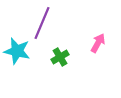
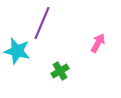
green cross: moved 14 px down
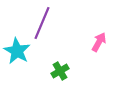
pink arrow: moved 1 px right, 1 px up
cyan star: rotated 16 degrees clockwise
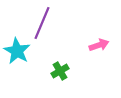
pink arrow: moved 3 px down; rotated 42 degrees clockwise
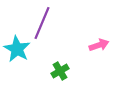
cyan star: moved 2 px up
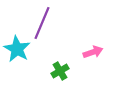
pink arrow: moved 6 px left, 7 px down
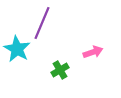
green cross: moved 1 px up
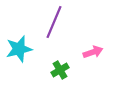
purple line: moved 12 px right, 1 px up
cyan star: moved 2 px right; rotated 28 degrees clockwise
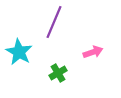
cyan star: moved 3 px down; rotated 28 degrees counterclockwise
green cross: moved 2 px left, 3 px down
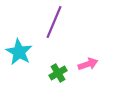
pink arrow: moved 5 px left, 12 px down
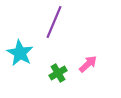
cyan star: moved 1 px right, 1 px down
pink arrow: rotated 24 degrees counterclockwise
